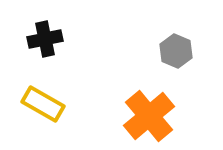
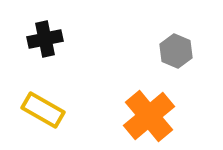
yellow rectangle: moved 6 px down
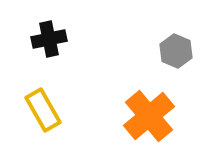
black cross: moved 4 px right
yellow rectangle: rotated 30 degrees clockwise
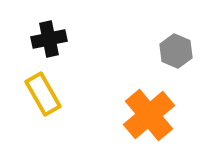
yellow rectangle: moved 16 px up
orange cross: moved 1 px up
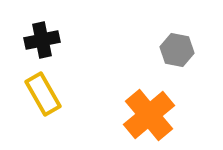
black cross: moved 7 px left, 1 px down
gray hexagon: moved 1 px right, 1 px up; rotated 12 degrees counterclockwise
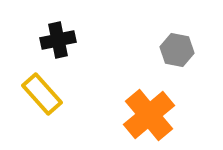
black cross: moved 16 px right
yellow rectangle: moved 1 px left; rotated 12 degrees counterclockwise
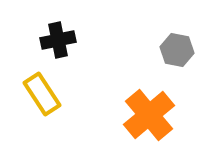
yellow rectangle: rotated 9 degrees clockwise
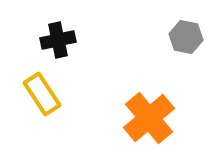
gray hexagon: moved 9 px right, 13 px up
orange cross: moved 3 px down
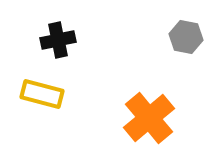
yellow rectangle: rotated 42 degrees counterclockwise
